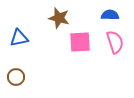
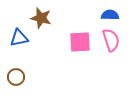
brown star: moved 18 px left
pink semicircle: moved 4 px left, 2 px up
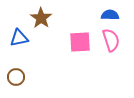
brown star: rotated 20 degrees clockwise
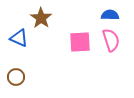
blue triangle: rotated 36 degrees clockwise
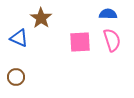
blue semicircle: moved 2 px left, 1 px up
pink semicircle: moved 1 px right
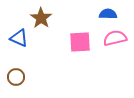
pink semicircle: moved 3 px right, 2 px up; rotated 85 degrees counterclockwise
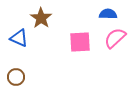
pink semicircle: rotated 30 degrees counterclockwise
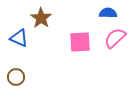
blue semicircle: moved 1 px up
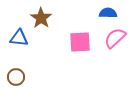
blue triangle: rotated 18 degrees counterclockwise
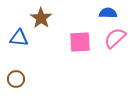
brown circle: moved 2 px down
